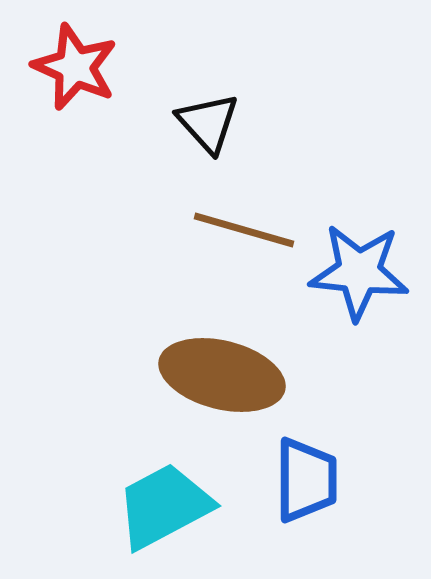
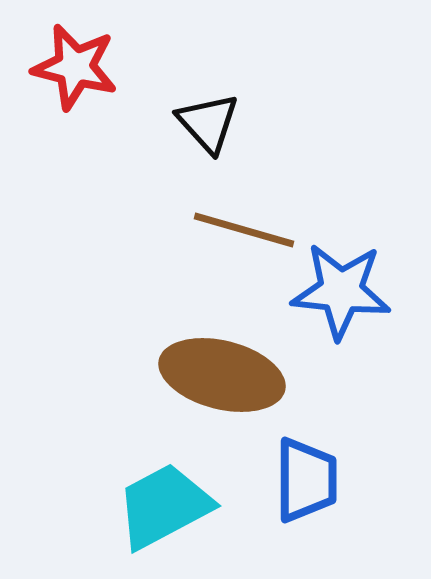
red star: rotated 10 degrees counterclockwise
blue star: moved 18 px left, 19 px down
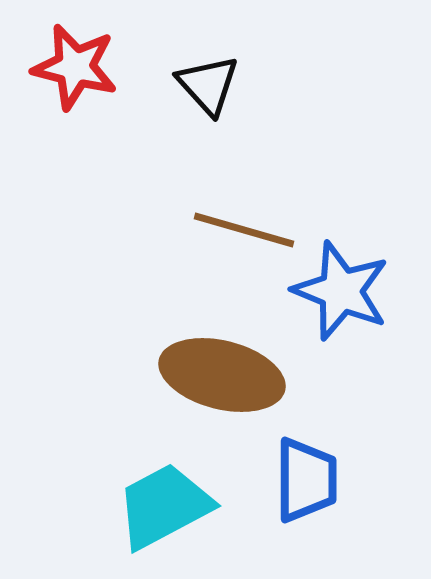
black triangle: moved 38 px up
blue star: rotated 16 degrees clockwise
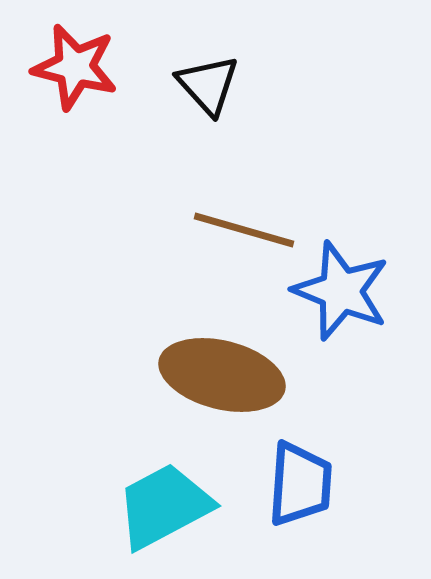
blue trapezoid: moved 6 px left, 4 px down; rotated 4 degrees clockwise
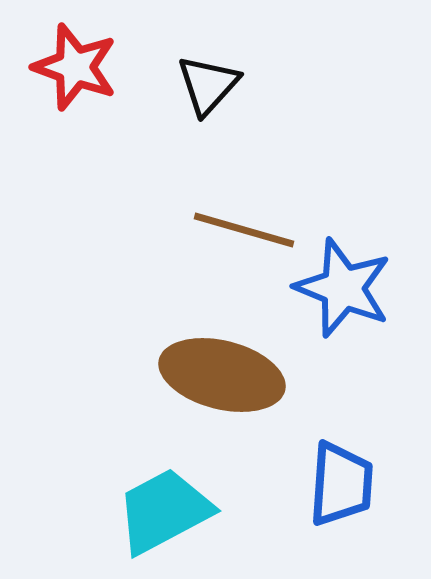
red star: rotated 6 degrees clockwise
black triangle: rotated 24 degrees clockwise
blue star: moved 2 px right, 3 px up
blue trapezoid: moved 41 px right
cyan trapezoid: moved 5 px down
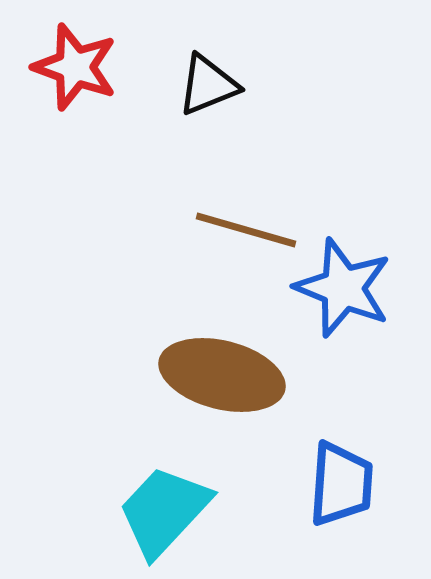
black triangle: rotated 26 degrees clockwise
brown line: moved 2 px right
cyan trapezoid: rotated 19 degrees counterclockwise
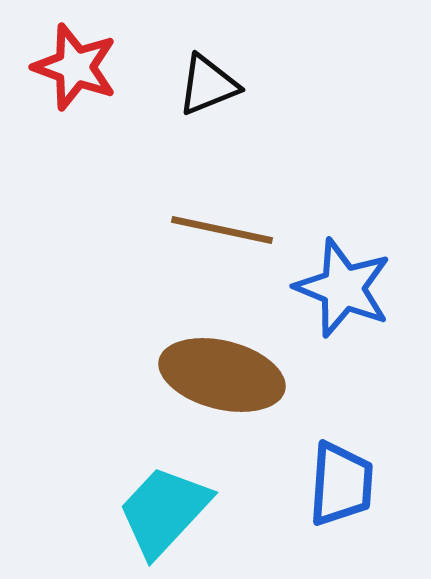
brown line: moved 24 px left; rotated 4 degrees counterclockwise
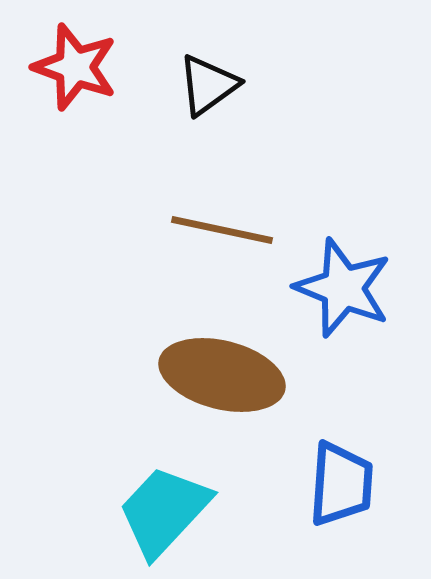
black triangle: rotated 14 degrees counterclockwise
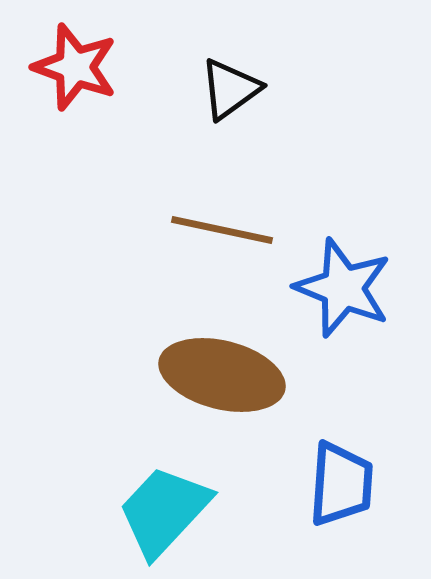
black triangle: moved 22 px right, 4 px down
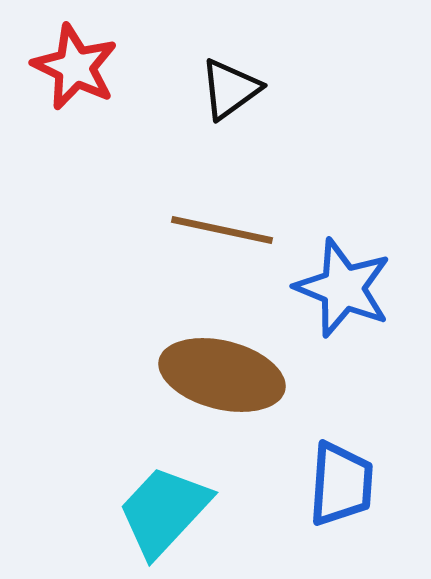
red star: rotated 6 degrees clockwise
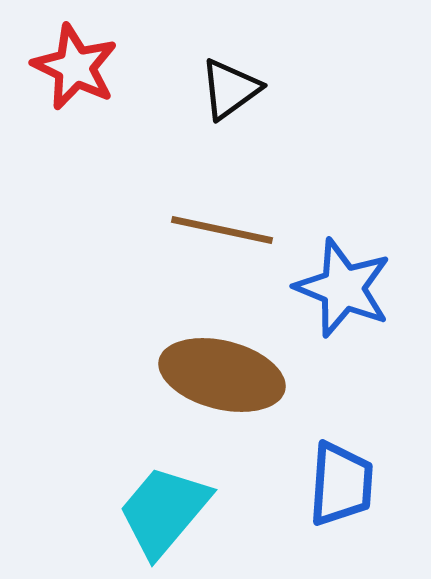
cyan trapezoid: rotated 3 degrees counterclockwise
